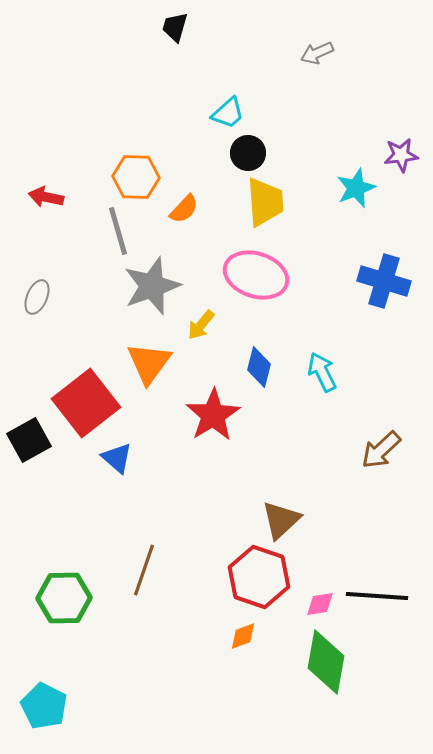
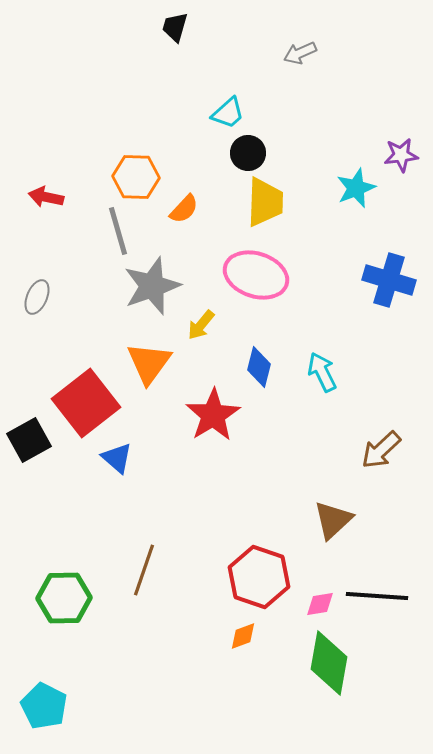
gray arrow: moved 17 px left
yellow trapezoid: rotated 6 degrees clockwise
blue cross: moved 5 px right, 1 px up
brown triangle: moved 52 px right
green diamond: moved 3 px right, 1 px down
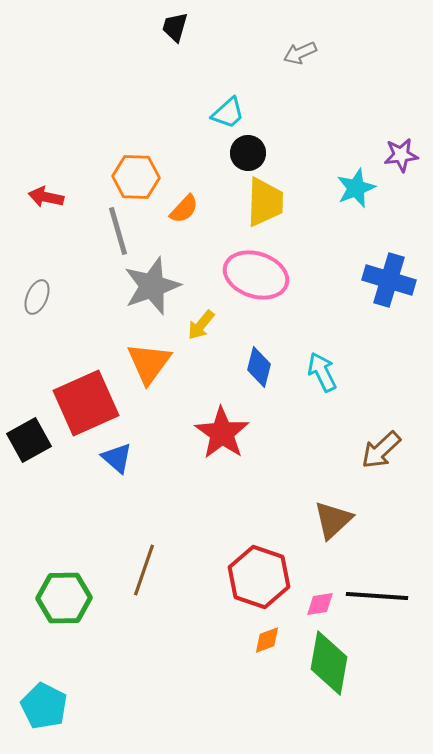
red square: rotated 14 degrees clockwise
red star: moved 9 px right, 18 px down; rotated 6 degrees counterclockwise
orange diamond: moved 24 px right, 4 px down
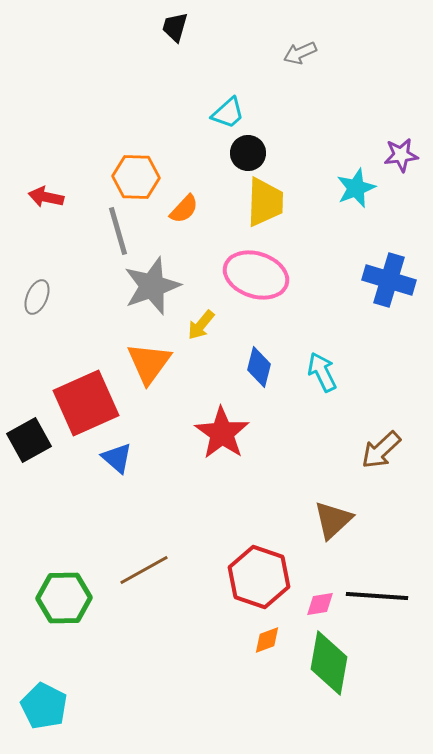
brown line: rotated 42 degrees clockwise
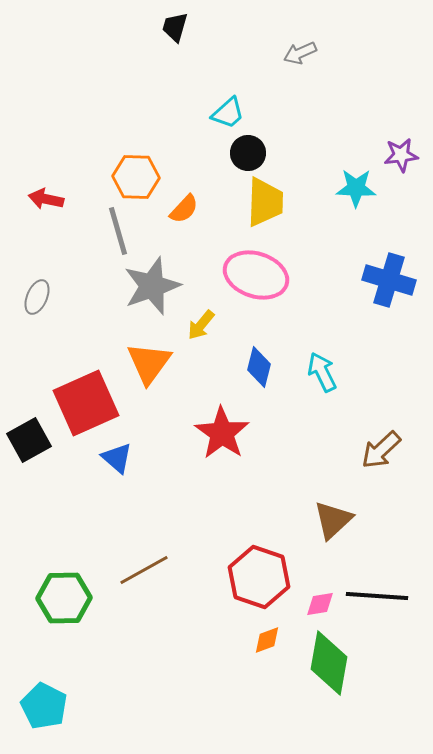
cyan star: rotated 24 degrees clockwise
red arrow: moved 2 px down
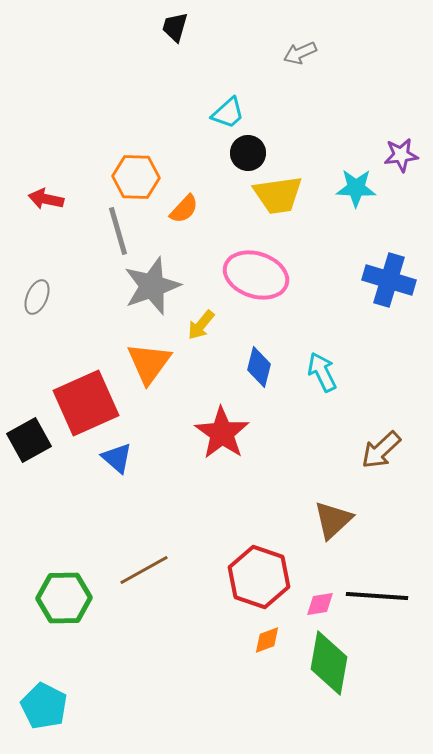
yellow trapezoid: moved 13 px right, 7 px up; rotated 80 degrees clockwise
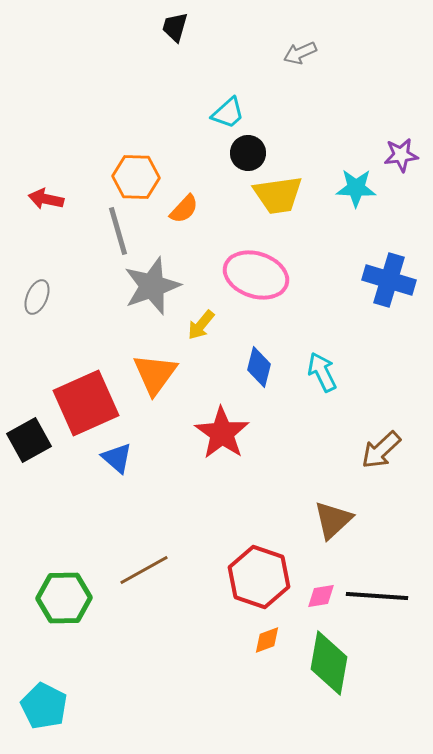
orange triangle: moved 6 px right, 11 px down
pink diamond: moved 1 px right, 8 px up
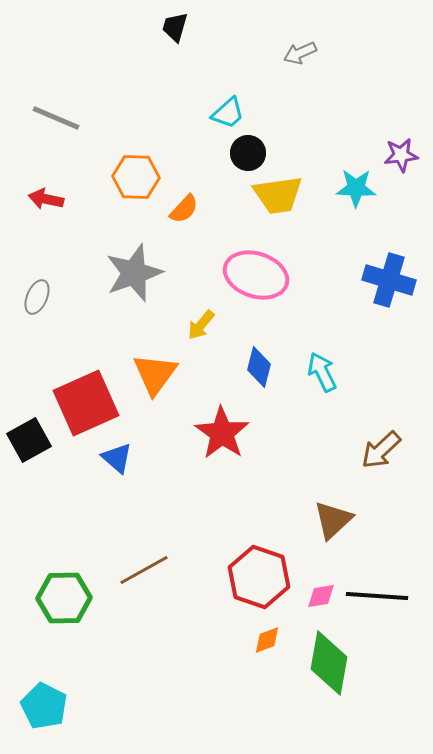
gray line: moved 62 px left, 113 px up; rotated 51 degrees counterclockwise
gray star: moved 18 px left, 13 px up
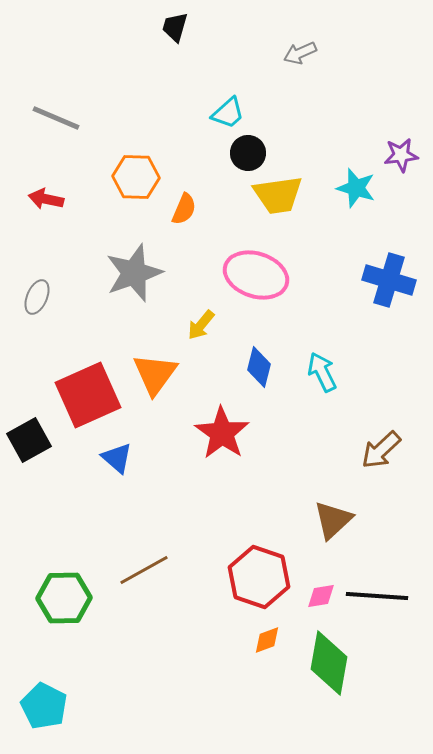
cyan star: rotated 15 degrees clockwise
orange semicircle: rotated 20 degrees counterclockwise
red square: moved 2 px right, 8 px up
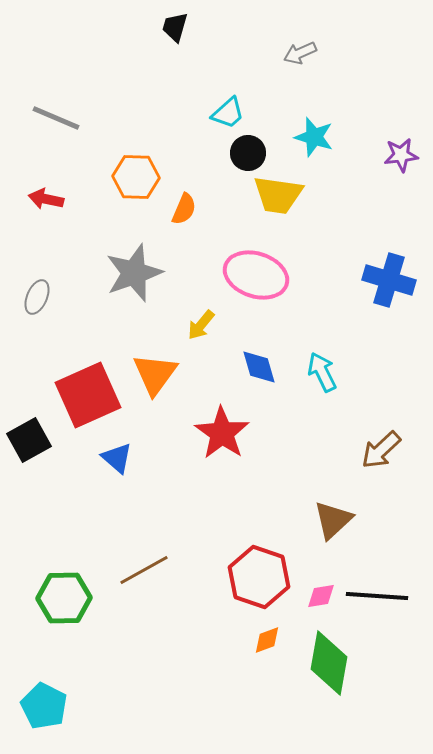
cyan star: moved 42 px left, 51 px up
yellow trapezoid: rotated 16 degrees clockwise
blue diamond: rotated 30 degrees counterclockwise
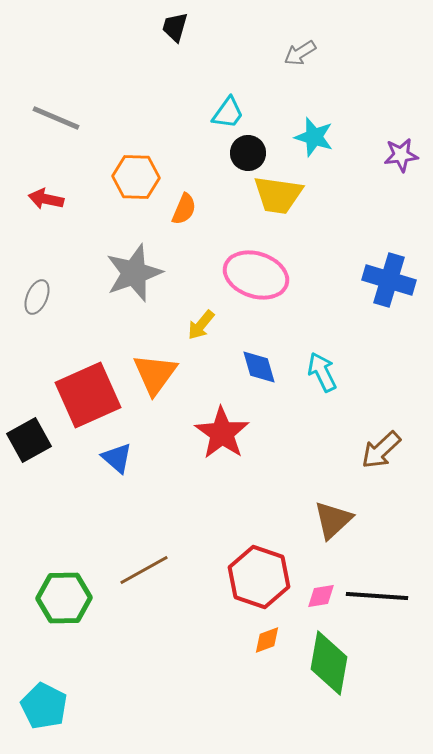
gray arrow: rotated 8 degrees counterclockwise
cyan trapezoid: rotated 12 degrees counterclockwise
